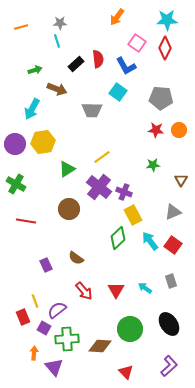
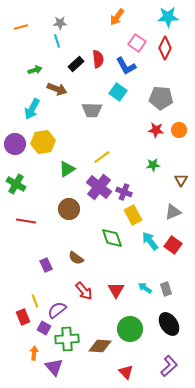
cyan star at (167, 20): moved 1 px right, 3 px up
green diamond at (118, 238): moved 6 px left; rotated 65 degrees counterclockwise
gray rectangle at (171, 281): moved 5 px left, 8 px down
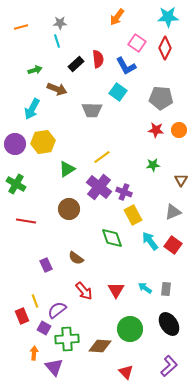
gray rectangle at (166, 289): rotated 24 degrees clockwise
red rectangle at (23, 317): moved 1 px left, 1 px up
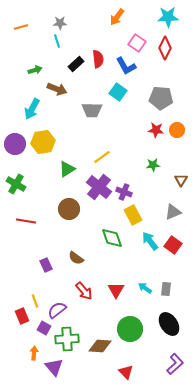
orange circle at (179, 130): moved 2 px left
purple L-shape at (169, 366): moved 6 px right, 2 px up
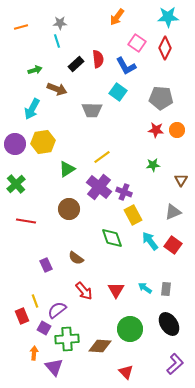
green cross at (16, 184): rotated 18 degrees clockwise
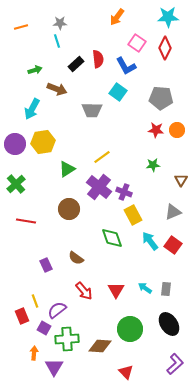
purple triangle at (54, 367): rotated 12 degrees clockwise
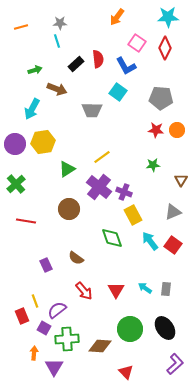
black ellipse at (169, 324): moved 4 px left, 4 px down
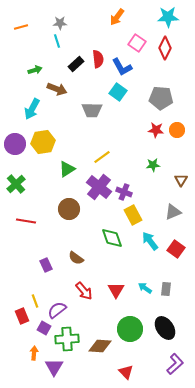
blue L-shape at (126, 66): moved 4 px left, 1 px down
red square at (173, 245): moved 3 px right, 4 px down
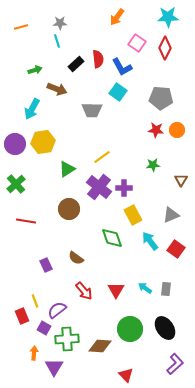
purple cross at (124, 192): moved 4 px up; rotated 21 degrees counterclockwise
gray triangle at (173, 212): moved 2 px left, 3 px down
red triangle at (126, 372): moved 3 px down
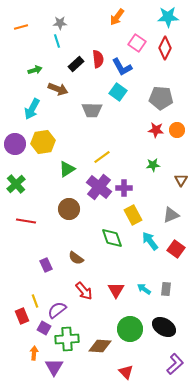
brown arrow at (57, 89): moved 1 px right
cyan arrow at (145, 288): moved 1 px left, 1 px down
black ellipse at (165, 328): moved 1 px left, 1 px up; rotated 25 degrees counterclockwise
red triangle at (126, 375): moved 3 px up
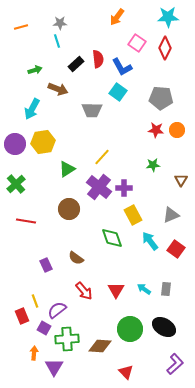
yellow line at (102, 157): rotated 12 degrees counterclockwise
